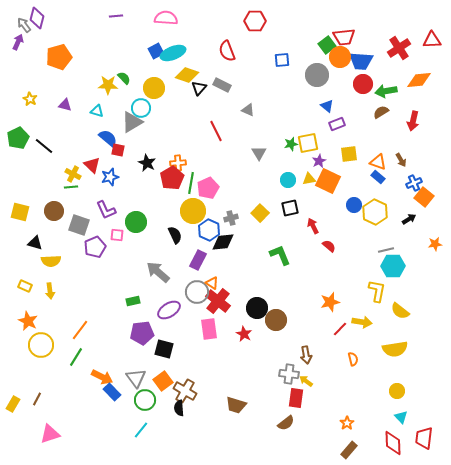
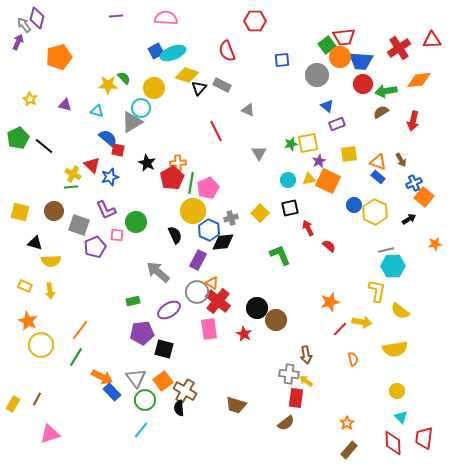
red arrow at (313, 226): moved 5 px left, 2 px down
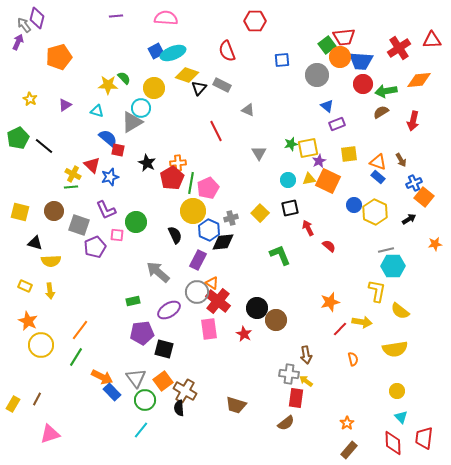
purple triangle at (65, 105): rotated 48 degrees counterclockwise
yellow square at (308, 143): moved 5 px down
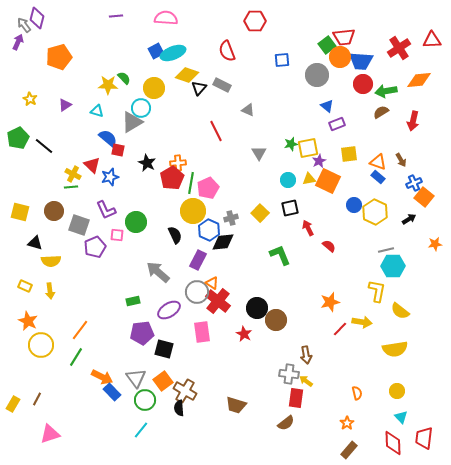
pink rectangle at (209, 329): moved 7 px left, 3 px down
orange semicircle at (353, 359): moved 4 px right, 34 px down
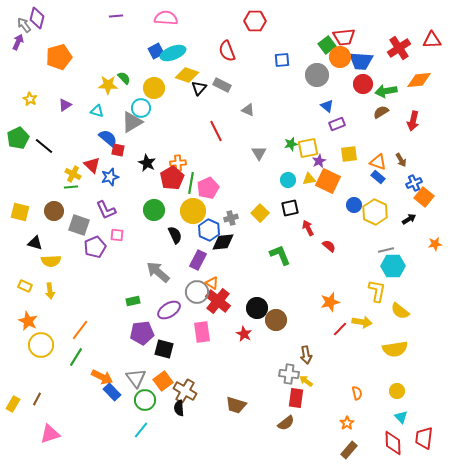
green circle at (136, 222): moved 18 px right, 12 px up
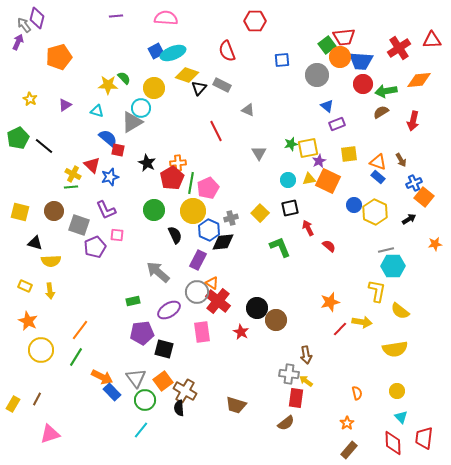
green L-shape at (280, 255): moved 8 px up
red star at (244, 334): moved 3 px left, 2 px up
yellow circle at (41, 345): moved 5 px down
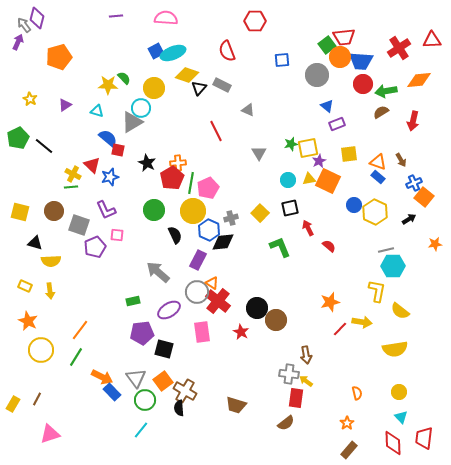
yellow circle at (397, 391): moved 2 px right, 1 px down
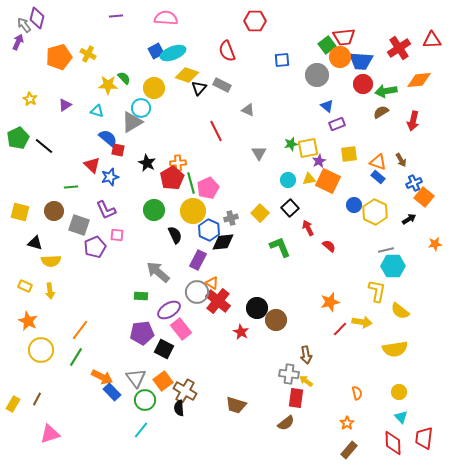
yellow cross at (73, 174): moved 15 px right, 120 px up
green line at (191, 183): rotated 25 degrees counterclockwise
black square at (290, 208): rotated 30 degrees counterclockwise
green rectangle at (133, 301): moved 8 px right, 5 px up; rotated 16 degrees clockwise
pink rectangle at (202, 332): moved 21 px left, 3 px up; rotated 30 degrees counterclockwise
black square at (164, 349): rotated 12 degrees clockwise
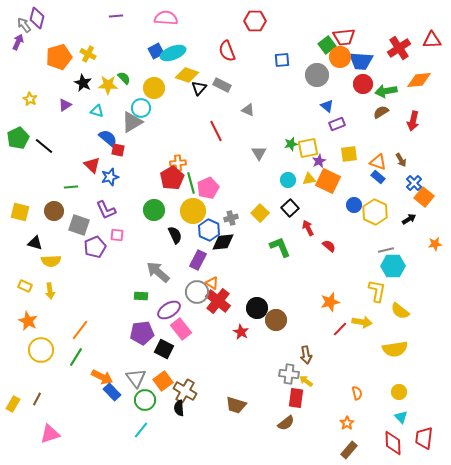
black star at (147, 163): moved 64 px left, 80 px up
blue cross at (414, 183): rotated 21 degrees counterclockwise
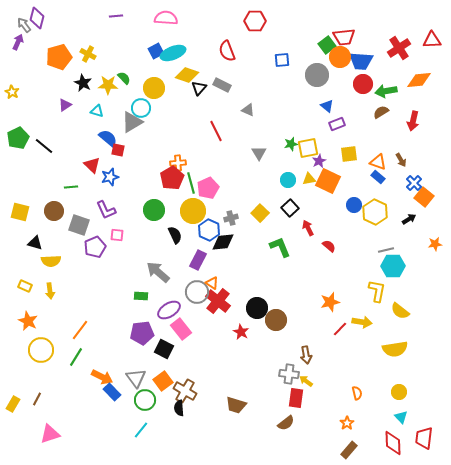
yellow star at (30, 99): moved 18 px left, 7 px up
